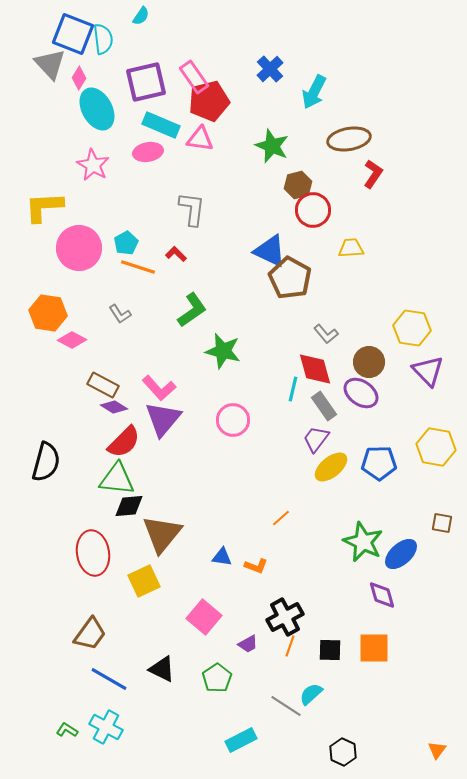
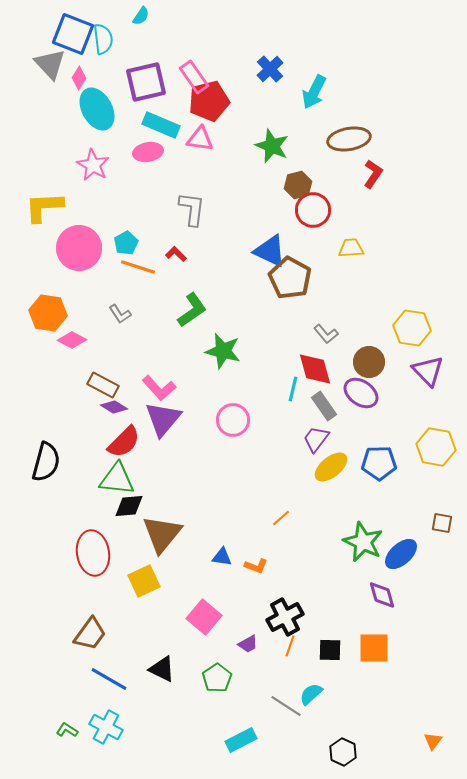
orange triangle at (437, 750): moved 4 px left, 9 px up
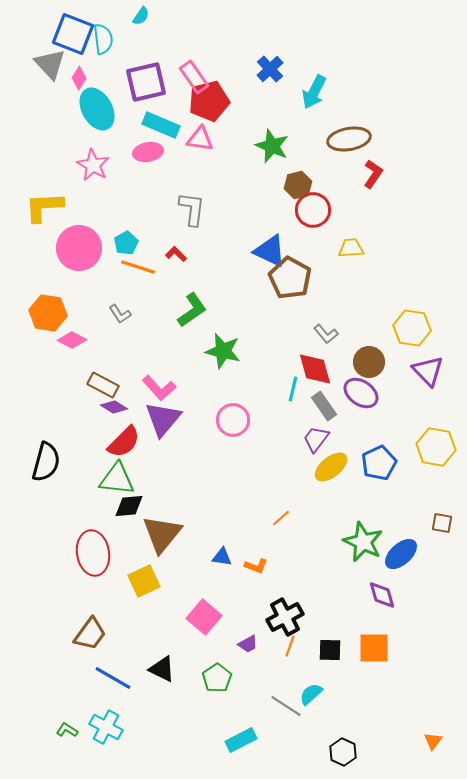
blue pentagon at (379, 463): rotated 24 degrees counterclockwise
blue line at (109, 679): moved 4 px right, 1 px up
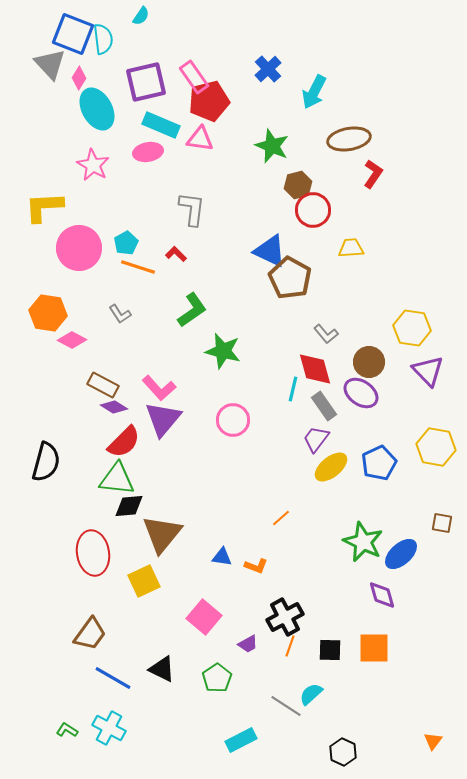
blue cross at (270, 69): moved 2 px left
cyan cross at (106, 727): moved 3 px right, 1 px down
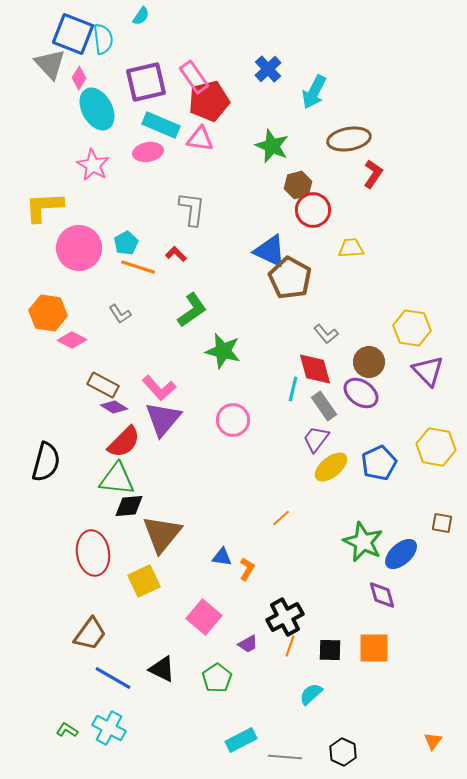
orange L-shape at (256, 566): moved 9 px left, 3 px down; rotated 80 degrees counterclockwise
gray line at (286, 706): moved 1 px left, 51 px down; rotated 28 degrees counterclockwise
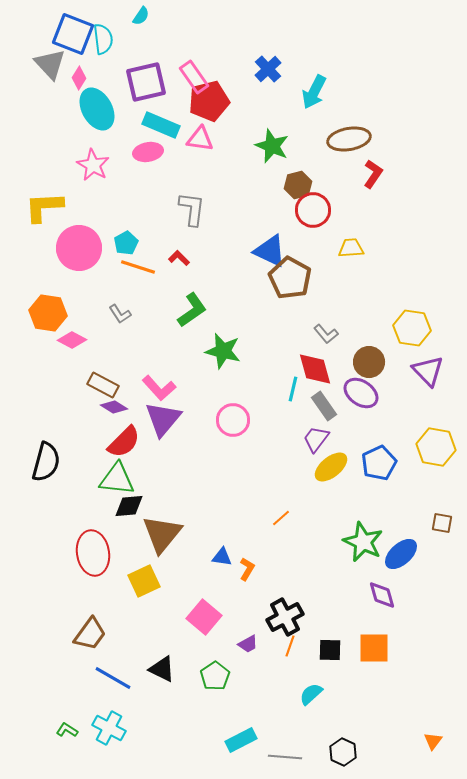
red L-shape at (176, 254): moved 3 px right, 4 px down
green pentagon at (217, 678): moved 2 px left, 2 px up
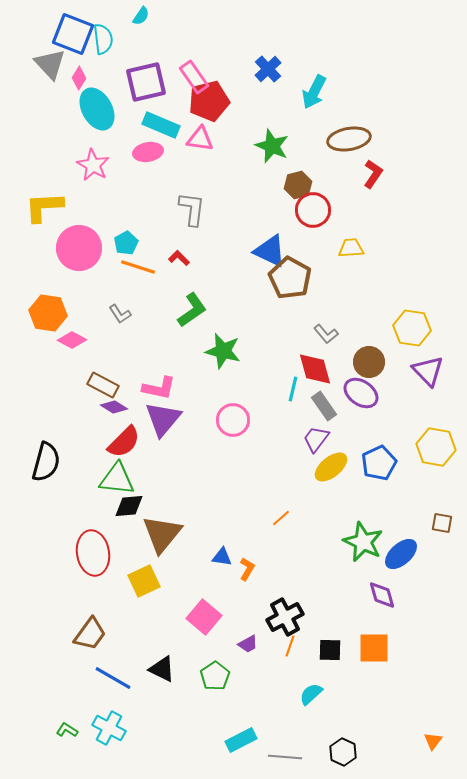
pink L-shape at (159, 388): rotated 36 degrees counterclockwise
